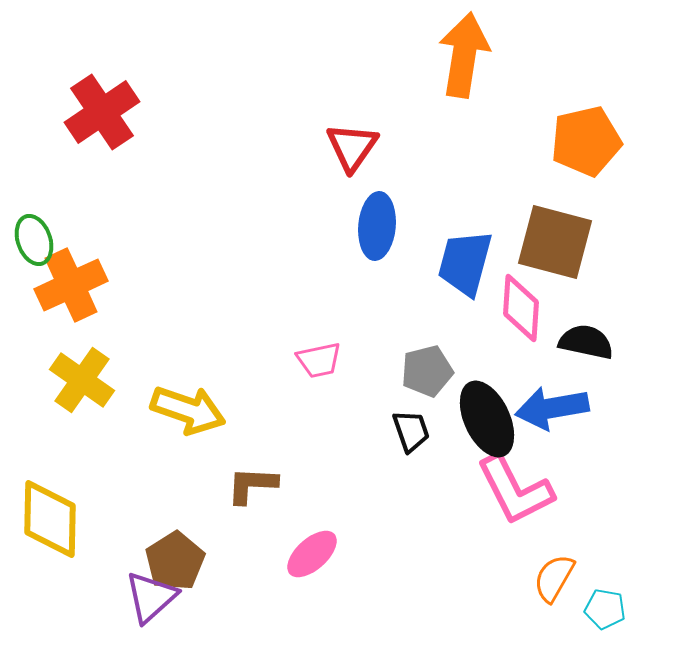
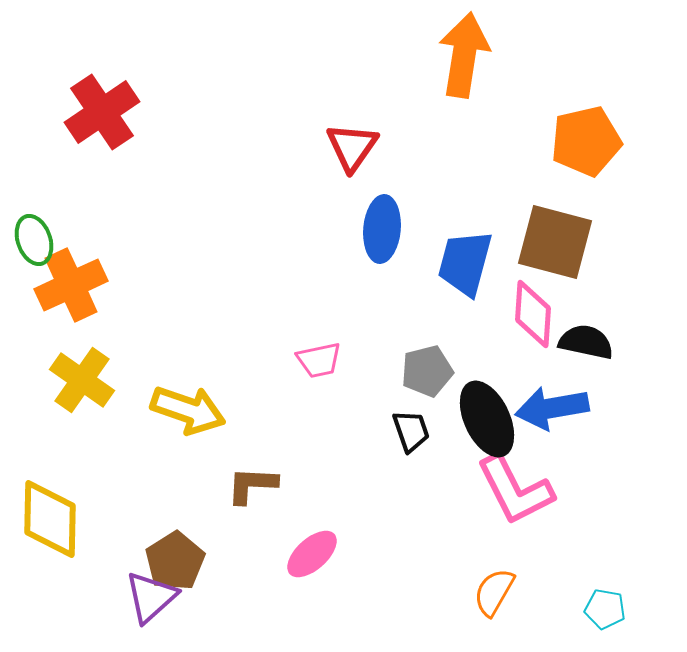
blue ellipse: moved 5 px right, 3 px down
pink diamond: moved 12 px right, 6 px down
orange semicircle: moved 60 px left, 14 px down
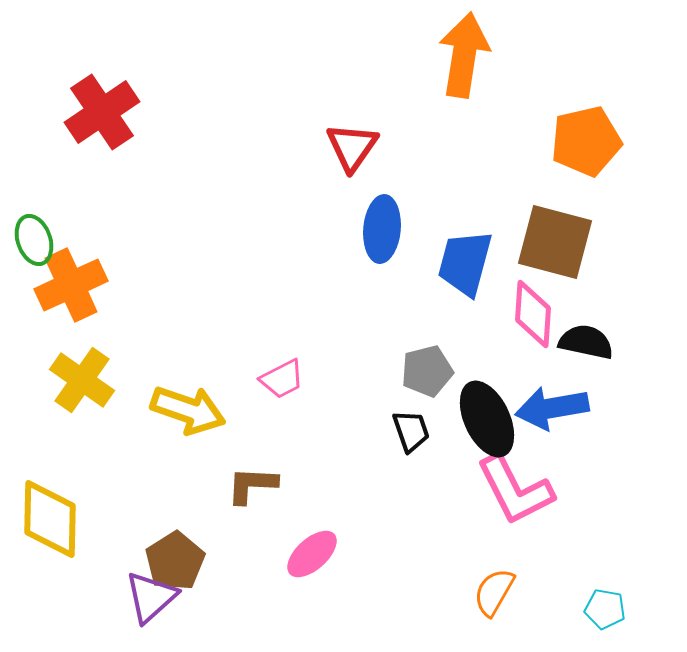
pink trapezoid: moved 37 px left, 19 px down; rotated 15 degrees counterclockwise
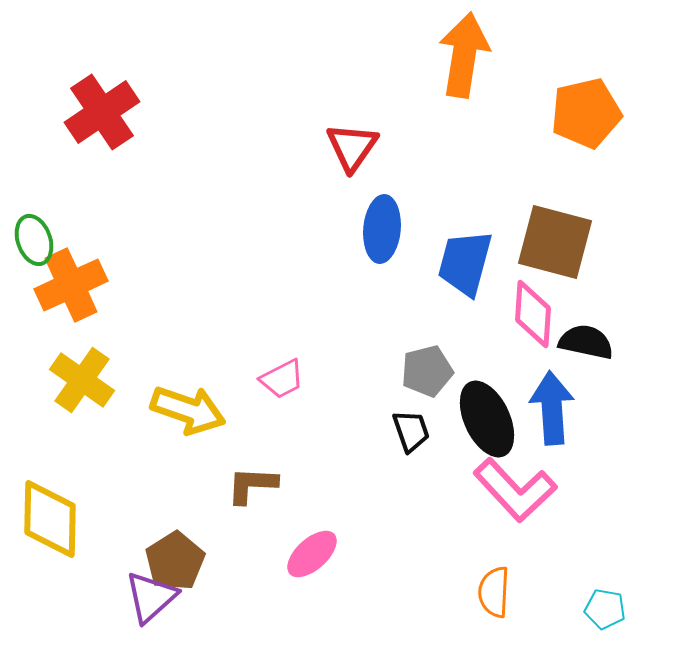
orange pentagon: moved 28 px up
blue arrow: rotated 96 degrees clockwise
pink L-shape: rotated 16 degrees counterclockwise
orange semicircle: rotated 27 degrees counterclockwise
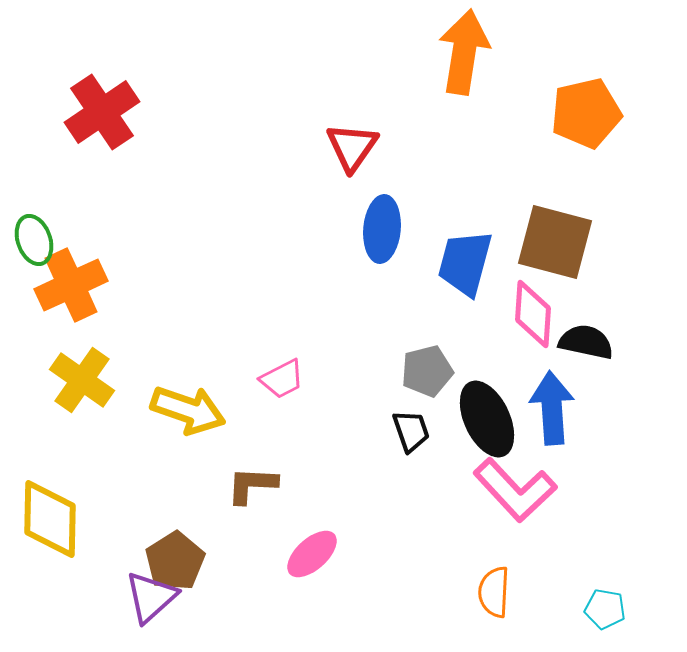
orange arrow: moved 3 px up
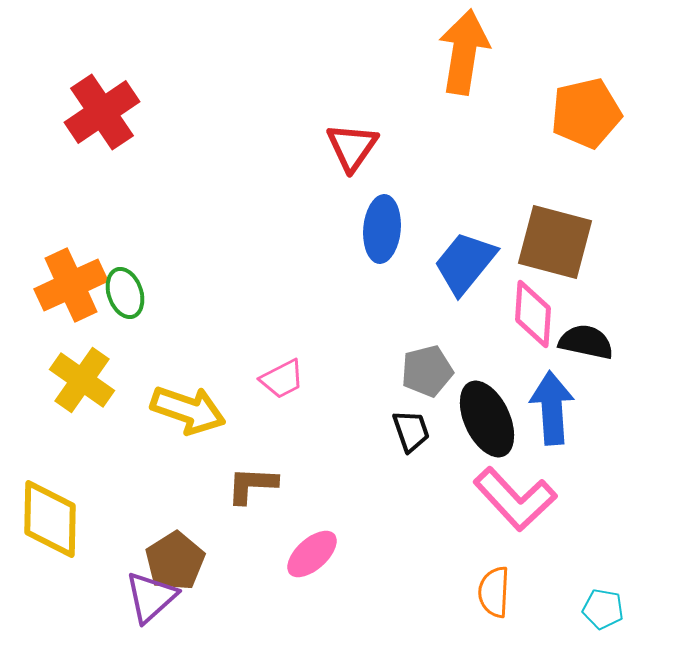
green ellipse: moved 91 px right, 53 px down
blue trapezoid: rotated 24 degrees clockwise
pink L-shape: moved 9 px down
cyan pentagon: moved 2 px left
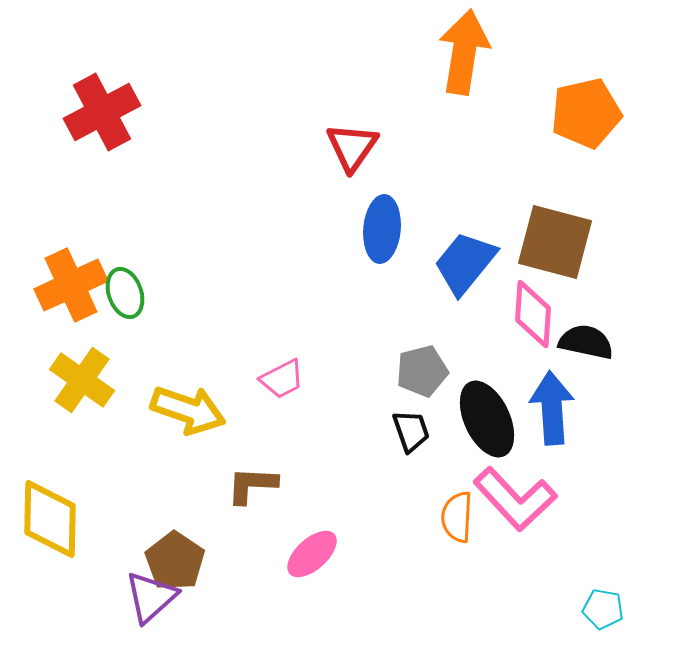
red cross: rotated 6 degrees clockwise
gray pentagon: moved 5 px left
brown pentagon: rotated 6 degrees counterclockwise
orange semicircle: moved 37 px left, 75 px up
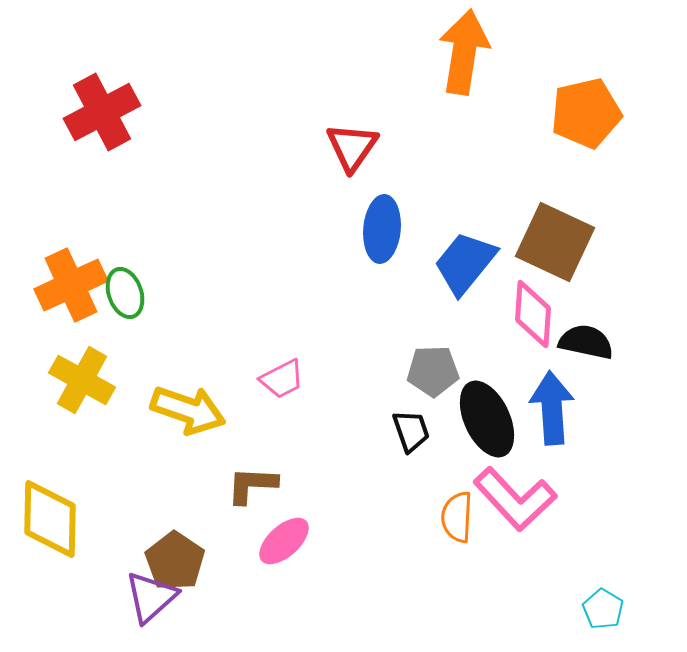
brown square: rotated 10 degrees clockwise
gray pentagon: moved 11 px right; rotated 12 degrees clockwise
yellow cross: rotated 6 degrees counterclockwise
pink ellipse: moved 28 px left, 13 px up
cyan pentagon: rotated 21 degrees clockwise
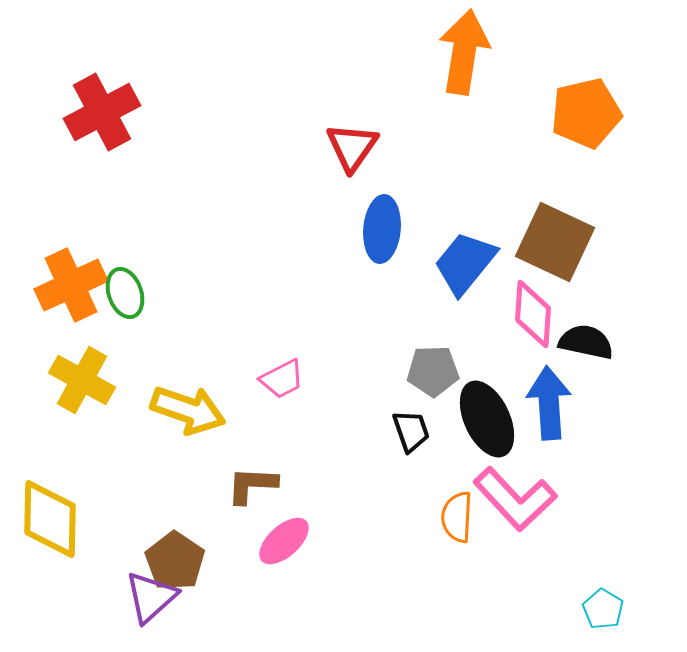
blue arrow: moved 3 px left, 5 px up
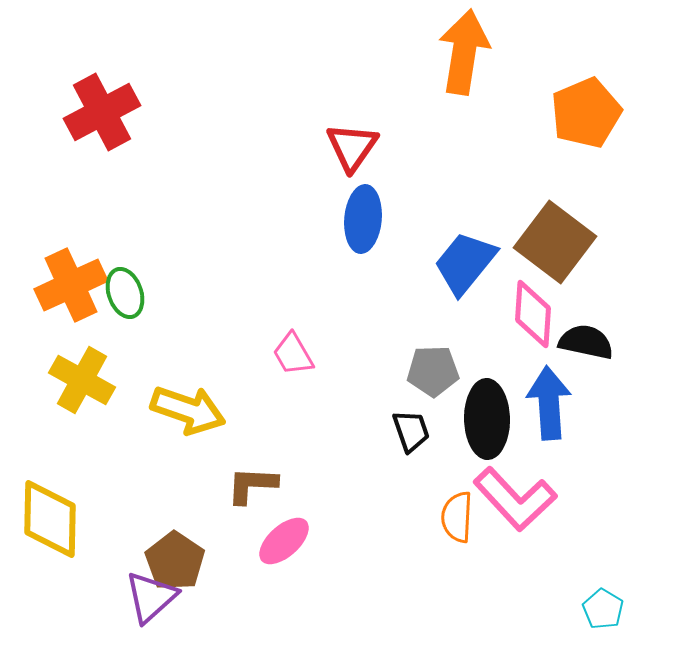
orange pentagon: rotated 10 degrees counterclockwise
blue ellipse: moved 19 px left, 10 px up
brown square: rotated 12 degrees clockwise
pink trapezoid: moved 11 px right, 25 px up; rotated 87 degrees clockwise
black ellipse: rotated 24 degrees clockwise
